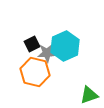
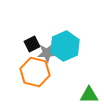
green triangle: rotated 18 degrees clockwise
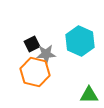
cyan hexagon: moved 15 px right, 5 px up; rotated 12 degrees counterclockwise
gray star: moved 1 px left, 1 px down
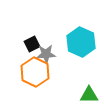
cyan hexagon: moved 1 px right, 1 px down
orange hexagon: rotated 12 degrees clockwise
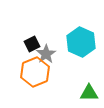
gray star: rotated 30 degrees counterclockwise
orange hexagon: rotated 12 degrees clockwise
green triangle: moved 2 px up
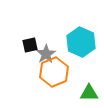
black square: moved 2 px left, 1 px down; rotated 14 degrees clockwise
orange hexagon: moved 19 px right
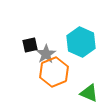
green triangle: rotated 24 degrees clockwise
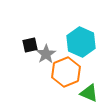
orange hexagon: moved 12 px right
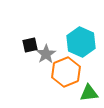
green triangle: rotated 30 degrees counterclockwise
